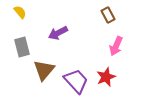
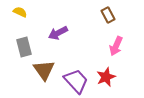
yellow semicircle: rotated 24 degrees counterclockwise
gray rectangle: moved 2 px right
brown triangle: rotated 15 degrees counterclockwise
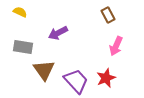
gray rectangle: moved 1 px left; rotated 66 degrees counterclockwise
red star: moved 1 px down
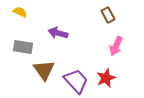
purple arrow: rotated 42 degrees clockwise
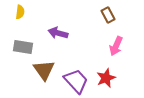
yellow semicircle: rotated 72 degrees clockwise
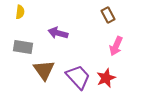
purple trapezoid: moved 2 px right, 4 px up
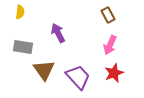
purple arrow: rotated 48 degrees clockwise
pink arrow: moved 6 px left, 1 px up
red star: moved 8 px right, 5 px up
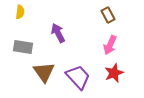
brown triangle: moved 2 px down
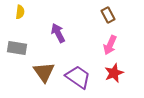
gray rectangle: moved 6 px left, 1 px down
purple trapezoid: rotated 12 degrees counterclockwise
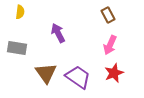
brown triangle: moved 2 px right, 1 px down
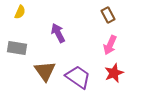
yellow semicircle: rotated 16 degrees clockwise
brown triangle: moved 1 px left, 2 px up
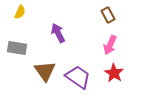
red star: rotated 18 degrees counterclockwise
